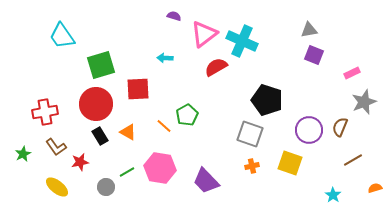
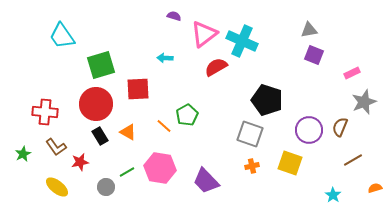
red cross: rotated 15 degrees clockwise
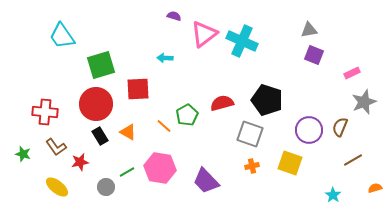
red semicircle: moved 6 px right, 36 px down; rotated 15 degrees clockwise
green star: rotated 28 degrees counterclockwise
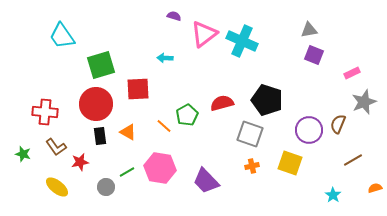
brown semicircle: moved 2 px left, 3 px up
black rectangle: rotated 24 degrees clockwise
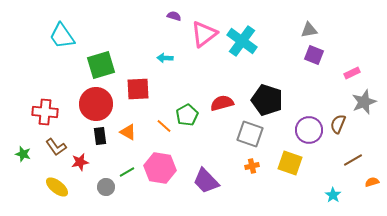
cyan cross: rotated 12 degrees clockwise
orange semicircle: moved 3 px left, 6 px up
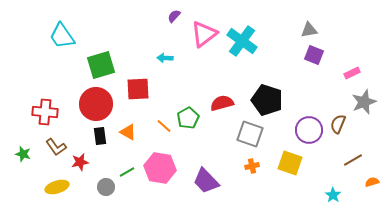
purple semicircle: rotated 64 degrees counterclockwise
green pentagon: moved 1 px right, 3 px down
yellow ellipse: rotated 55 degrees counterclockwise
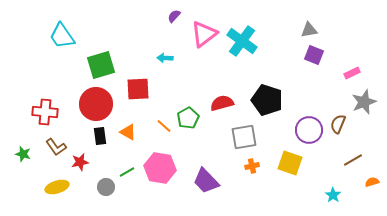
gray square: moved 6 px left, 3 px down; rotated 28 degrees counterclockwise
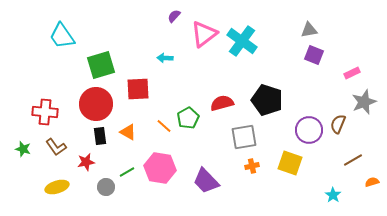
green star: moved 5 px up
red star: moved 6 px right
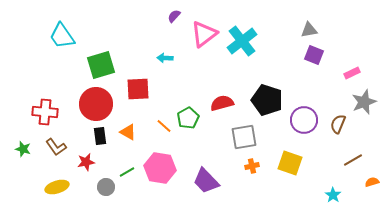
cyan cross: rotated 16 degrees clockwise
purple circle: moved 5 px left, 10 px up
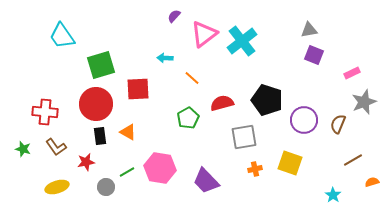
orange line: moved 28 px right, 48 px up
orange cross: moved 3 px right, 3 px down
